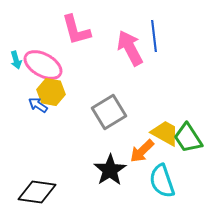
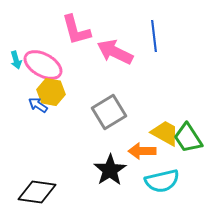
pink arrow: moved 15 px left, 4 px down; rotated 36 degrees counterclockwise
orange arrow: rotated 44 degrees clockwise
cyan semicircle: rotated 84 degrees counterclockwise
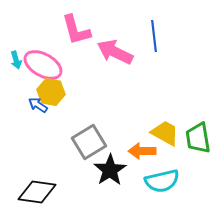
gray square: moved 20 px left, 30 px down
green trapezoid: moved 10 px right; rotated 24 degrees clockwise
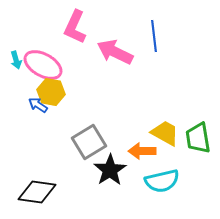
pink L-shape: moved 1 px left, 3 px up; rotated 40 degrees clockwise
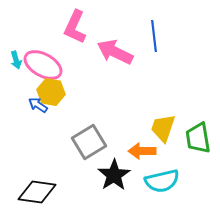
yellow trapezoid: moved 2 px left, 5 px up; rotated 100 degrees counterclockwise
black star: moved 4 px right, 5 px down
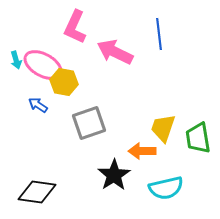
blue line: moved 5 px right, 2 px up
yellow hexagon: moved 13 px right, 10 px up
gray square: moved 19 px up; rotated 12 degrees clockwise
cyan semicircle: moved 4 px right, 7 px down
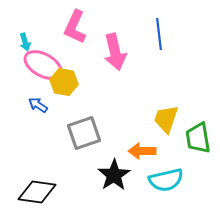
pink arrow: rotated 129 degrees counterclockwise
cyan arrow: moved 9 px right, 18 px up
gray square: moved 5 px left, 10 px down
yellow trapezoid: moved 3 px right, 9 px up
cyan semicircle: moved 8 px up
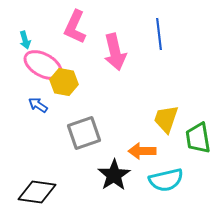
cyan arrow: moved 2 px up
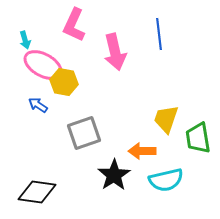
pink L-shape: moved 1 px left, 2 px up
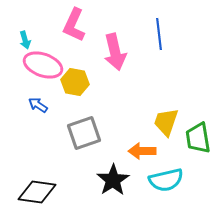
pink ellipse: rotated 9 degrees counterclockwise
yellow hexagon: moved 11 px right
yellow trapezoid: moved 3 px down
black star: moved 1 px left, 5 px down
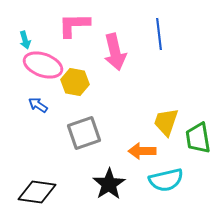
pink L-shape: rotated 64 degrees clockwise
black star: moved 4 px left, 4 px down
